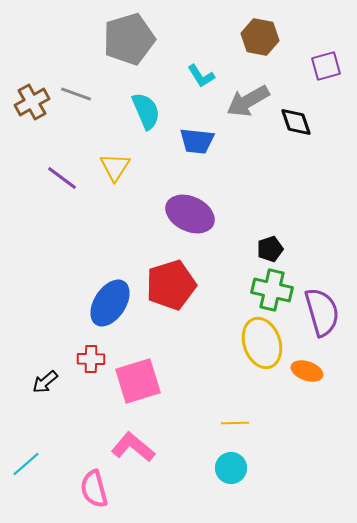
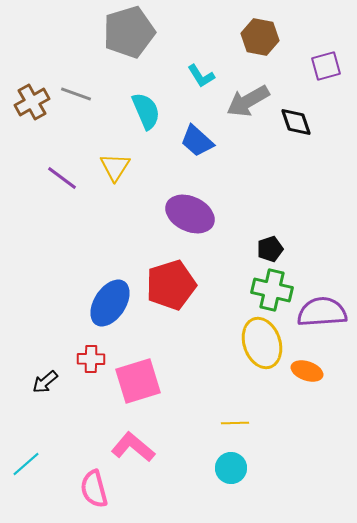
gray pentagon: moved 7 px up
blue trapezoid: rotated 36 degrees clockwise
purple semicircle: rotated 78 degrees counterclockwise
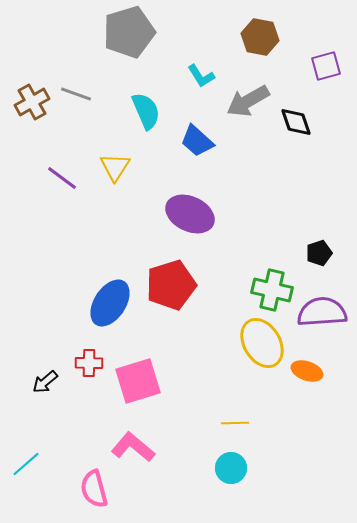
black pentagon: moved 49 px right, 4 px down
yellow ellipse: rotated 12 degrees counterclockwise
red cross: moved 2 px left, 4 px down
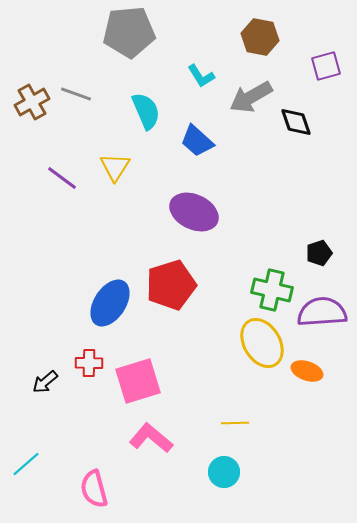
gray pentagon: rotated 12 degrees clockwise
gray arrow: moved 3 px right, 4 px up
purple ellipse: moved 4 px right, 2 px up
pink L-shape: moved 18 px right, 9 px up
cyan circle: moved 7 px left, 4 px down
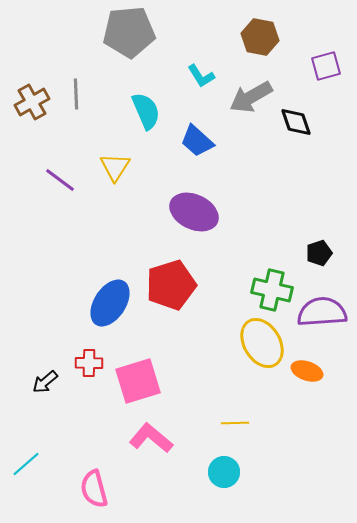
gray line: rotated 68 degrees clockwise
purple line: moved 2 px left, 2 px down
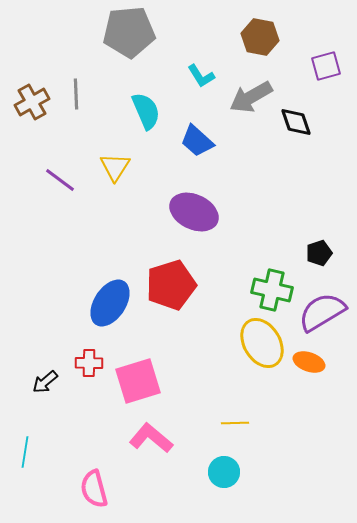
purple semicircle: rotated 27 degrees counterclockwise
orange ellipse: moved 2 px right, 9 px up
cyan line: moved 1 px left, 12 px up; rotated 40 degrees counterclockwise
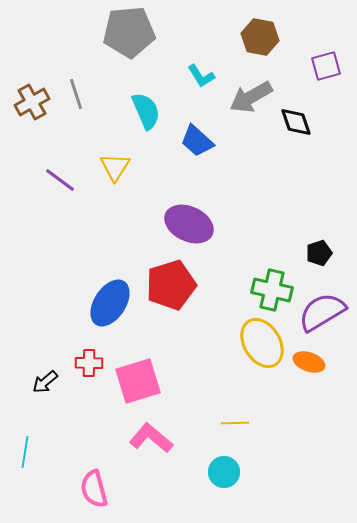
gray line: rotated 16 degrees counterclockwise
purple ellipse: moved 5 px left, 12 px down
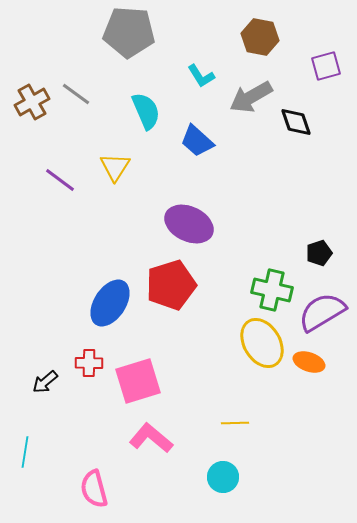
gray pentagon: rotated 9 degrees clockwise
gray line: rotated 36 degrees counterclockwise
cyan circle: moved 1 px left, 5 px down
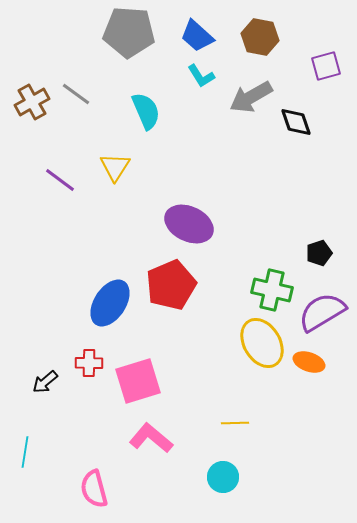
blue trapezoid: moved 105 px up
red pentagon: rotated 6 degrees counterclockwise
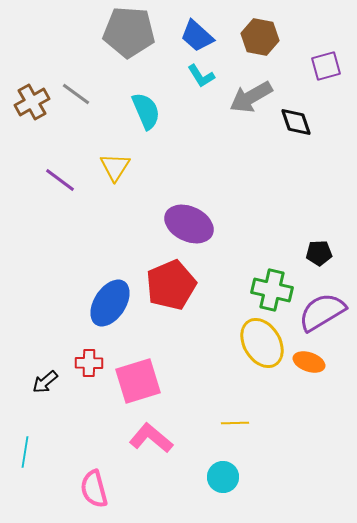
black pentagon: rotated 15 degrees clockwise
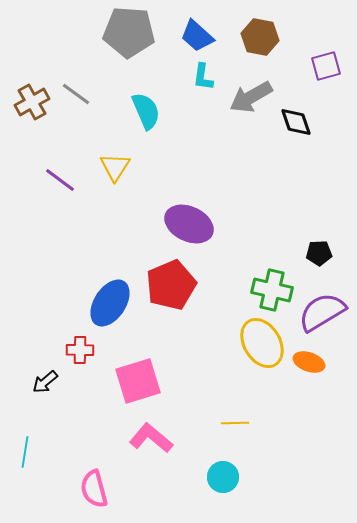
cyan L-shape: moved 2 px right, 1 px down; rotated 40 degrees clockwise
red cross: moved 9 px left, 13 px up
